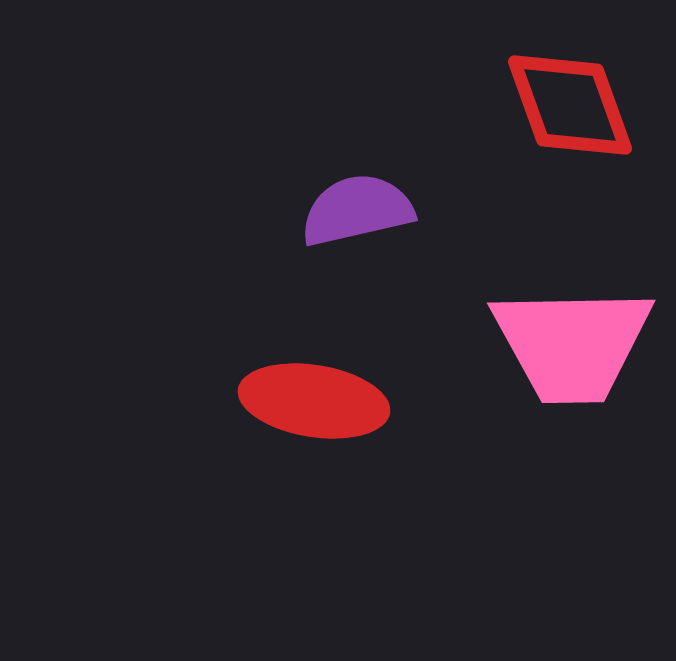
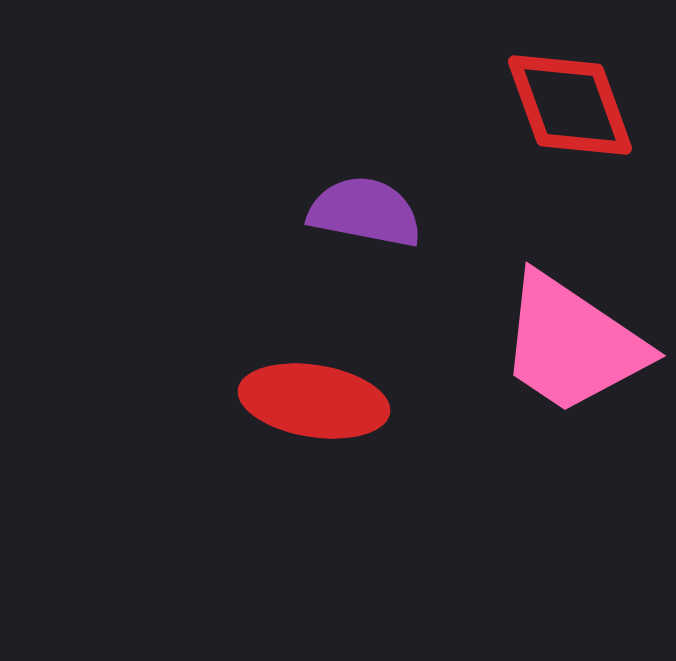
purple semicircle: moved 8 px right, 2 px down; rotated 24 degrees clockwise
pink trapezoid: rotated 35 degrees clockwise
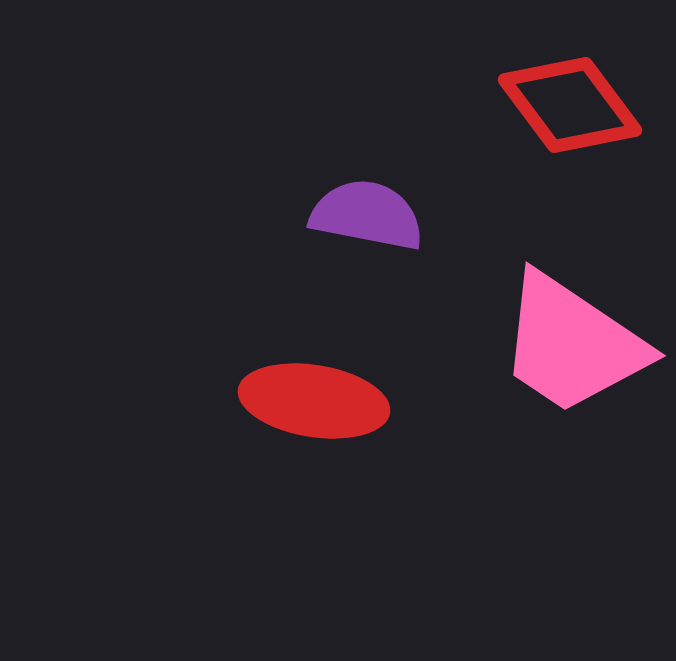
red diamond: rotated 17 degrees counterclockwise
purple semicircle: moved 2 px right, 3 px down
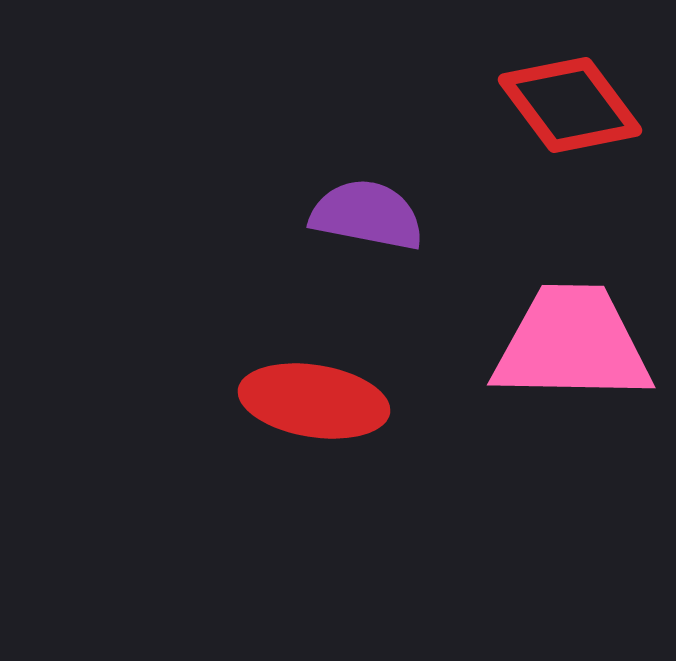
pink trapezoid: rotated 147 degrees clockwise
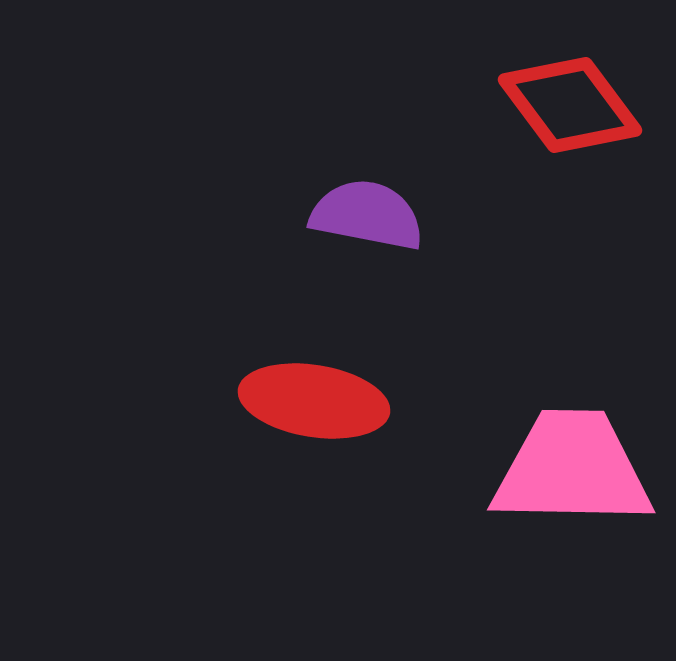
pink trapezoid: moved 125 px down
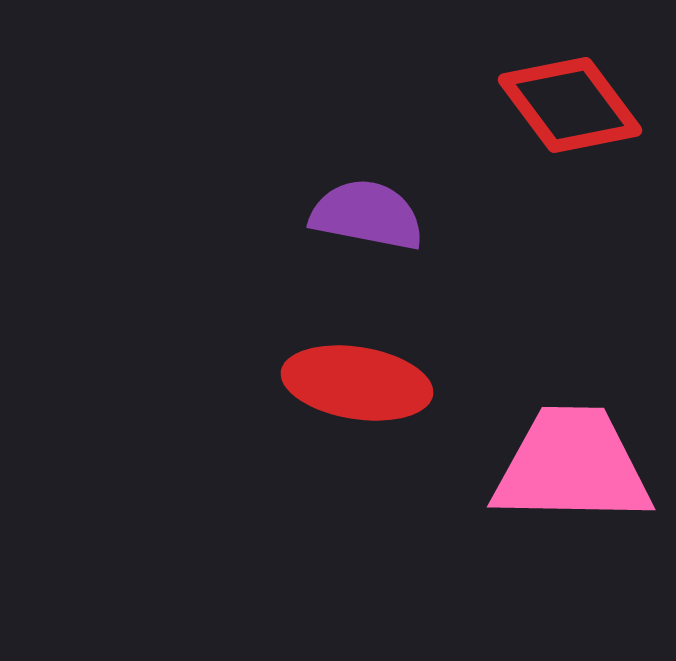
red ellipse: moved 43 px right, 18 px up
pink trapezoid: moved 3 px up
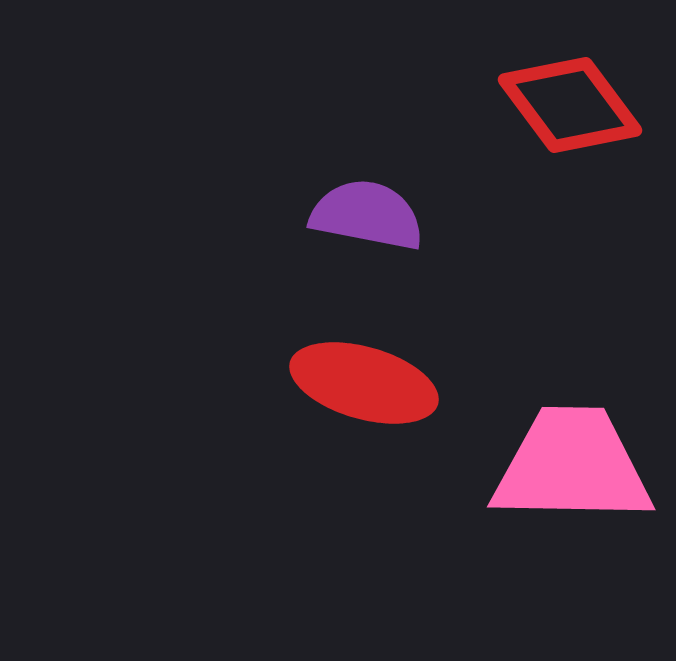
red ellipse: moved 7 px right; rotated 7 degrees clockwise
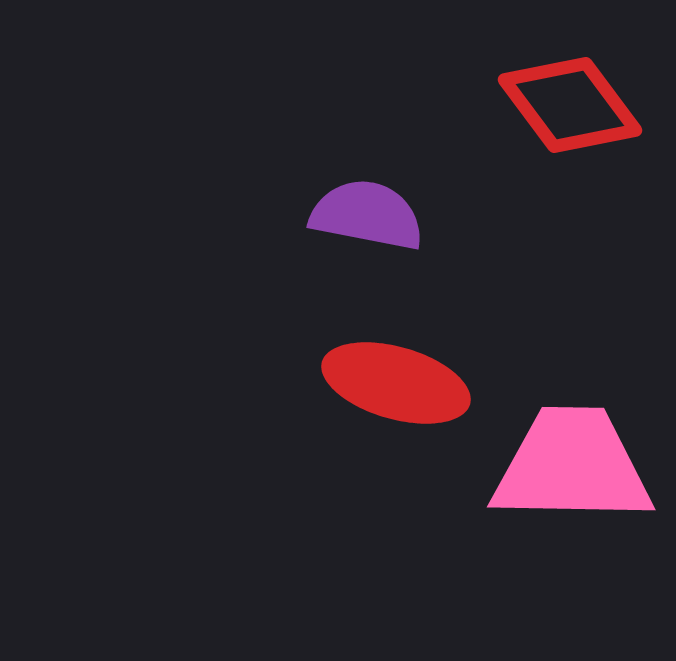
red ellipse: moved 32 px right
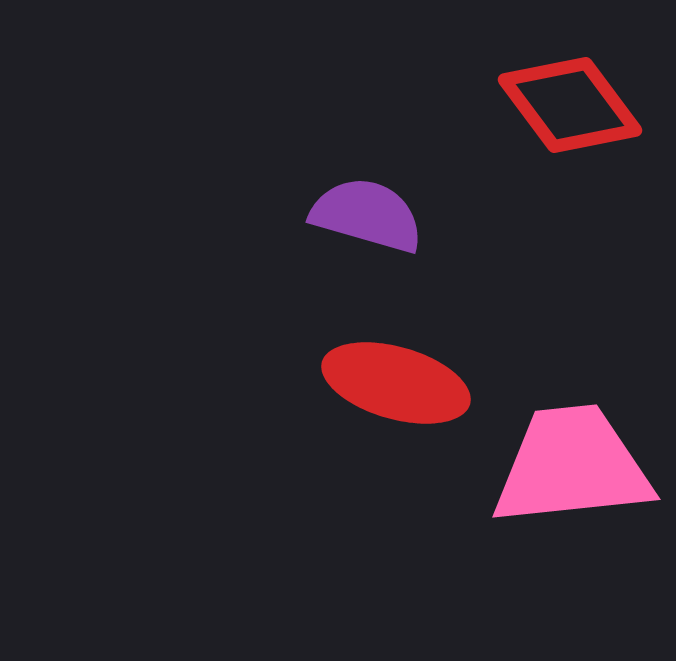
purple semicircle: rotated 5 degrees clockwise
pink trapezoid: rotated 7 degrees counterclockwise
